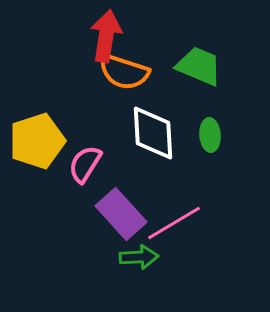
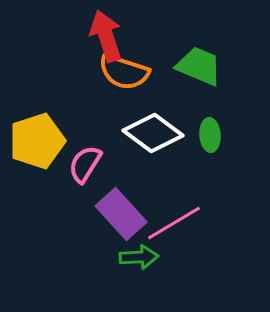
red arrow: rotated 27 degrees counterclockwise
white diamond: rotated 50 degrees counterclockwise
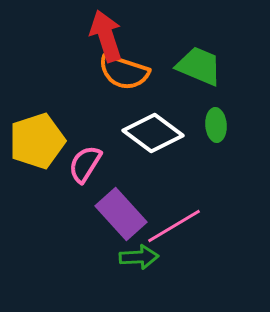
green ellipse: moved 6 px right, 10 px up
pink line: moved 3 px down
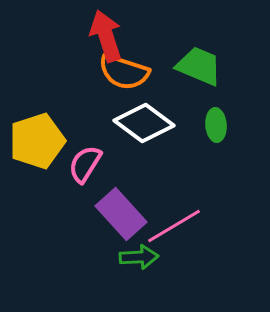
white diamond: moved 9 px left, 10 px up
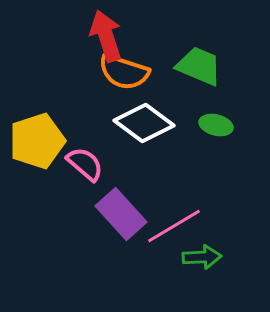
green ellipse: rotated 72 degrees counterclockwise
pink semicircle: rotated 99 degrees clockwise
green arrow: moved 63 px right
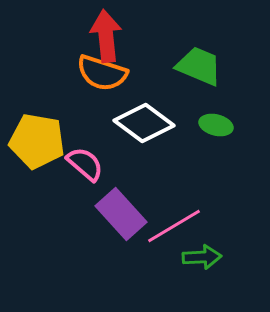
red arrow: rotated 12 degrees clockwise
orange semicircle: moved 22 px left, 1 px down
yellow pentagon: rotated 28 degrees clockwise
